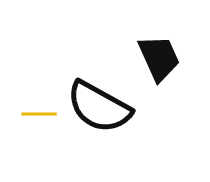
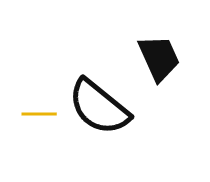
black semicircle: rotated 10 degrees clockwise
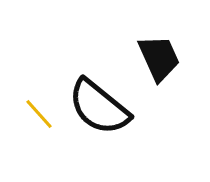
yellow line: rotated 48 degrees clockwise
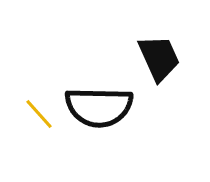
black semicircle: rotated 38 degrees counterclockwise
